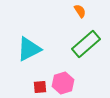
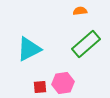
orange semicircle: rotated 64 degrees counterclockwise
pink hexagon: rotated 10 degrees clockwise
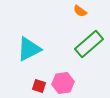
orange semicircle: rotated 136 degrees counterclockwise
green rectangle: moved 3 px right
red square: moved 1 px left, 1 px up; rotated 24 degrees clockwise
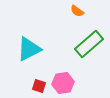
orange semicircle: moved 3 px left
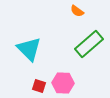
cyan triangle: rotated 48 degrees counterclockwise
pink hexagon: rotated 10 degrees clockwise
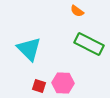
green rectangle: rotated 68 degrees clockwise
